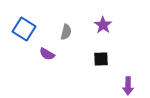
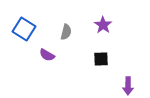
purple semicircle: moved 1 px down
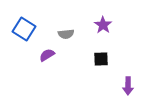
gray semicircle: moved 2 px down; rotated 70 degrees clockwise
purple semicircle: rotated 119 degrees clockwise
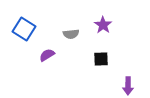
gray semicircle: moved 5 px right
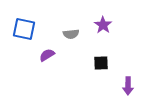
blue square: rotated 20 degrees counterclockwise
black square: moved 4 px down
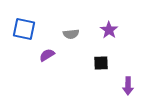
purple star: moved 6 px right, 5 px down
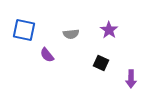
blue square: moved 1 px down
purple semicircle: rotated 98 degrees counterclockwise
black square: rotated 28 degrees clockwise
purple arrow: moved 3 px right, 7 px up
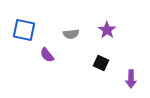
purple star: moved 2 px left
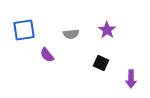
blue square: rotated 20 degrees counterclockwise
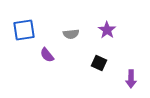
black square: moved 2 px left
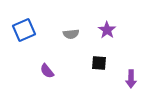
blue square: rotated 15 degrees counterclockwise
purple semicircle: moved 16 px down
black square: rotated 21 degrees counterclockwise
